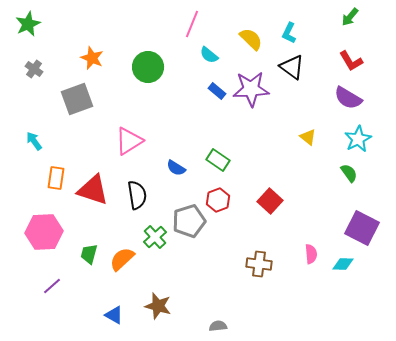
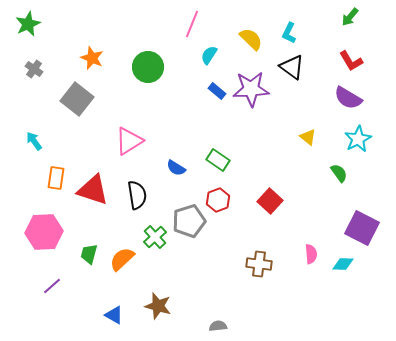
cyan semicircle: rotated 84 degrees clockwise
gray square: rotated 32 degrees counterclockwise
green semicircle: moved 10 px left
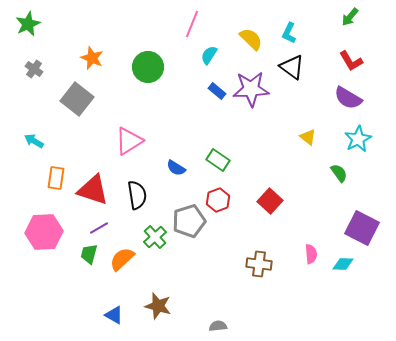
cyan arrow: rotated 24 degrees counterclockwise
purple line: moved 47 px right, 58 px up; rotated 12 degrees clockwise
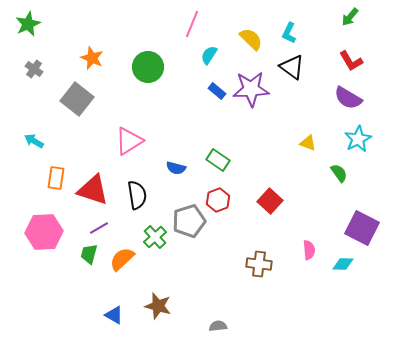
yellow triangle: moved 6 px down; rotated 18 degrees counterclockwise
blue semicircle: rotated 18 degrees counterclockwise
pink semicircle: moved 2 px left, 4 px up
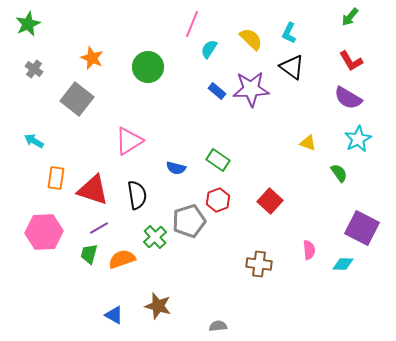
cyan semicircle: moved 6 px up
orange semicircle: rotated 24 degrees clockwise
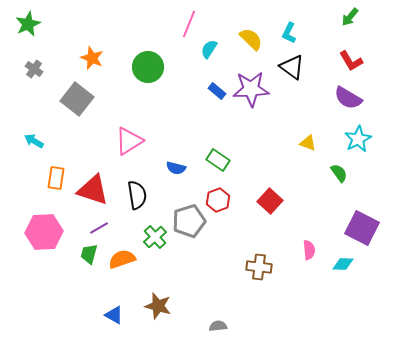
pink line: moved 3 px left
brown cross: moved 3 px down
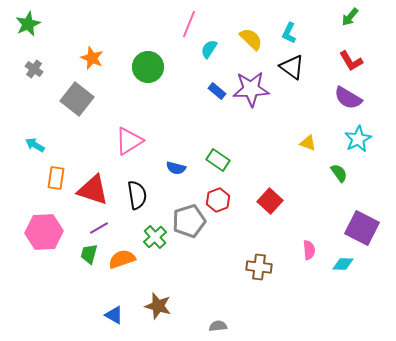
cyan arrow: moved 1 px right, 4 px down
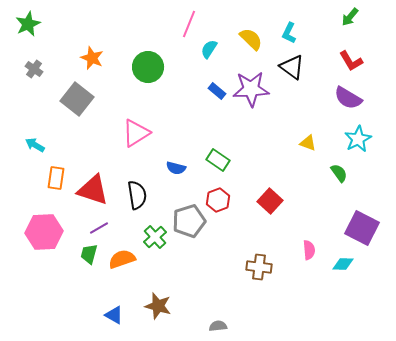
pink triangle: moved 7 px right, 8 px up
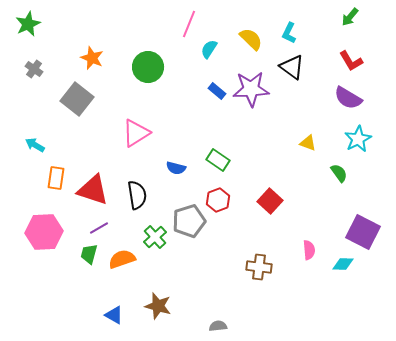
purple square: moved 1 px right, 4 px down
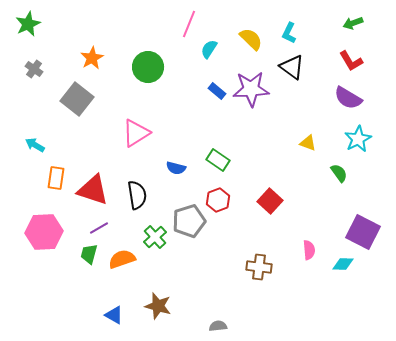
green arrow: moved 3 px right, 6 px down; rotated 30 degrees clockwise
orange star: rotated 20 degrees clockwise
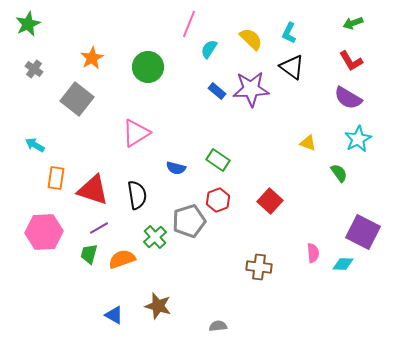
pink semicircle: moved 4 px right, 3 px down
